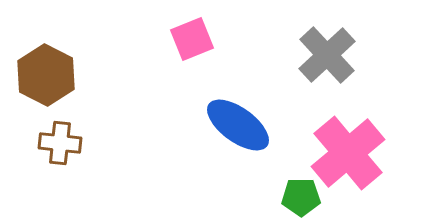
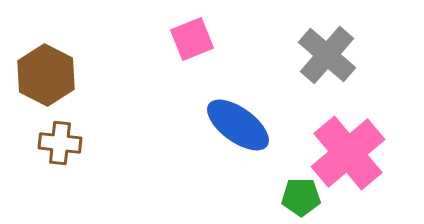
gray cross: rotated 6 degrees counterclockwise
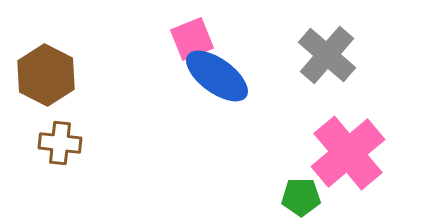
blue ellipse: moved 21 px left, 49 px up
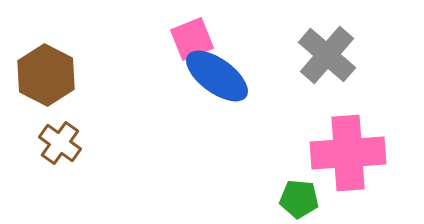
brown cross: rotated 30 degrees clockwise
pink cross: rotated 36 degrees clockwise
green pentagon: moved 2 px left, 2 px down; rotated 6 degrees clockwise
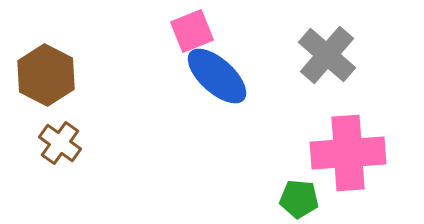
pink square: moved 8 px up
blue ellipse: rotated 6 degrees clockwise
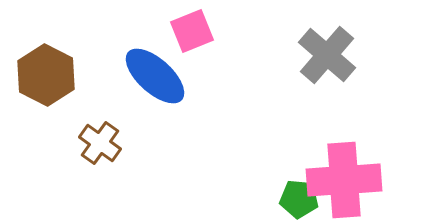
blue ellipse: moved 62 px left
brown cross: moved 40 px right
pink cross: moved 4 px left, 27 px down
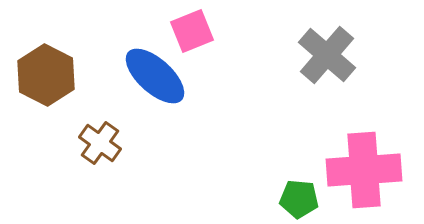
pink cross: moved 20 px right, 10 px up
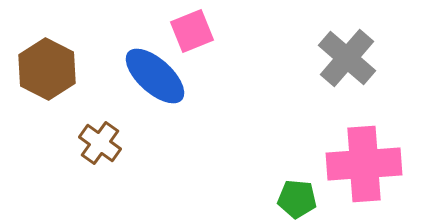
gray cross: moved 20 px right, 3 px down
brown hexagon: moved 1 px right, 6 px up
pink cross: moved 6 px up
green pentagon: moved 2 px left
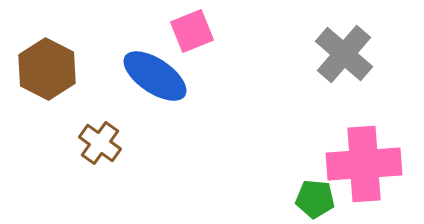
gray cross: moved 3 px left, 4 px up
blue ellipse: rotated 8 degrees counterclockwise
green pentagon: moved 18 px right
